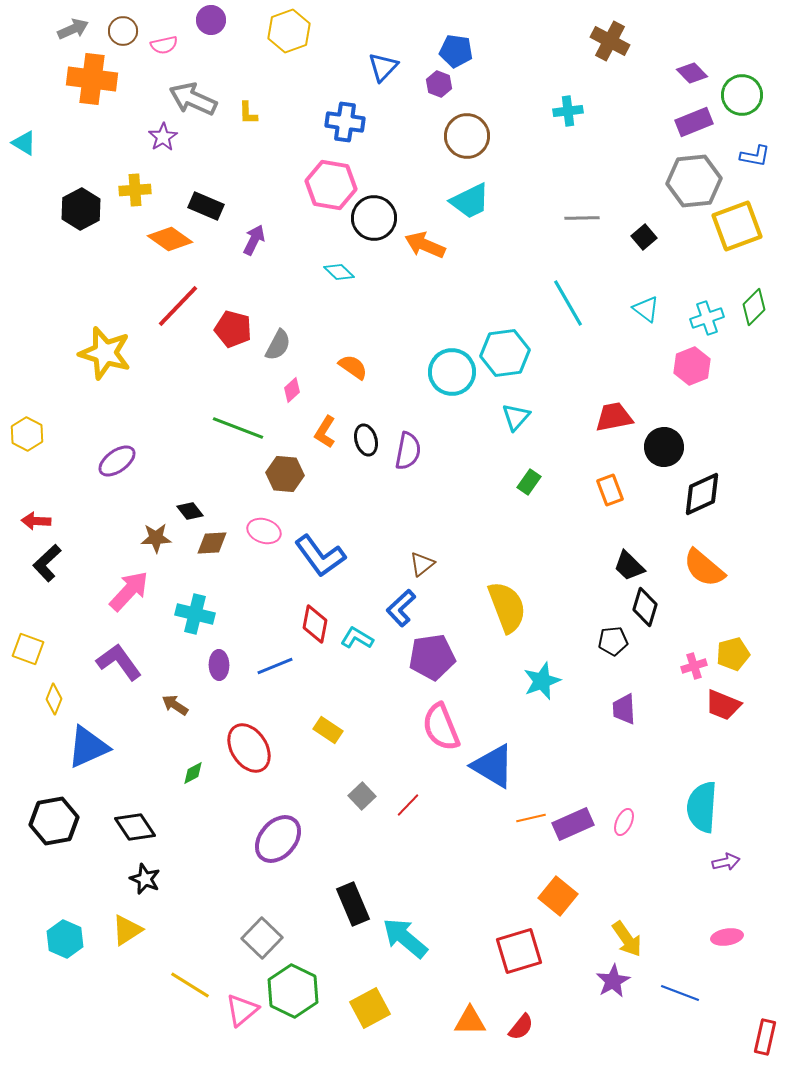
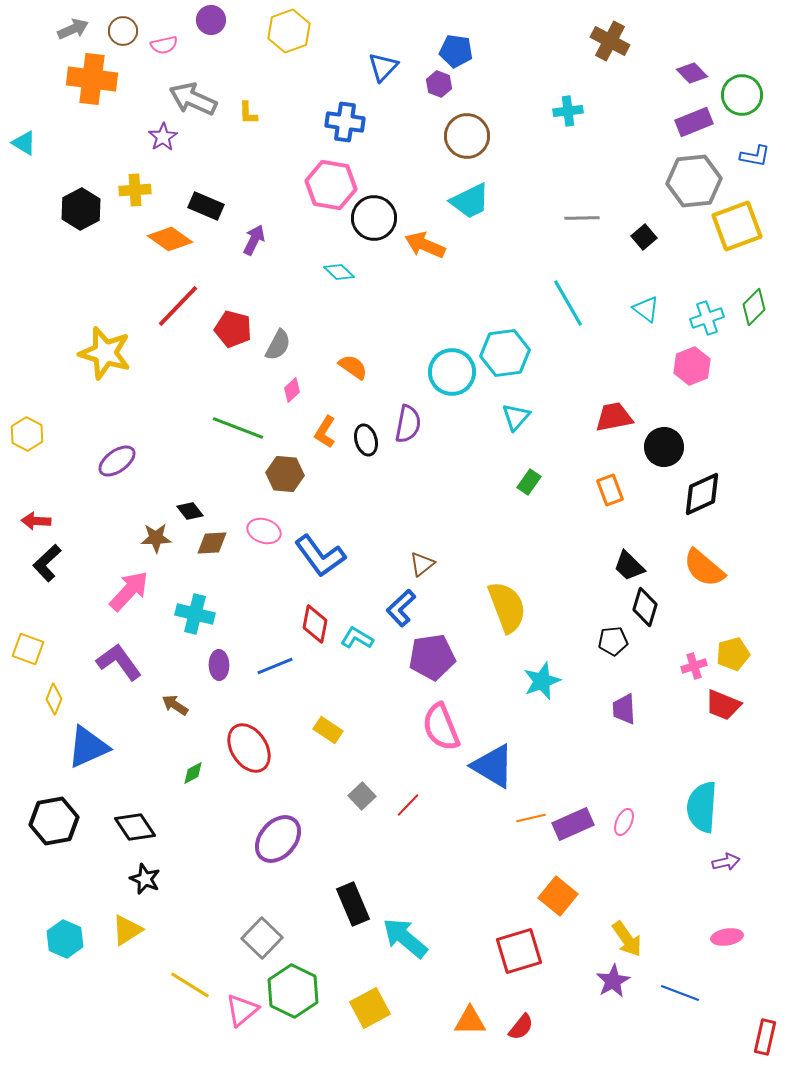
purple semicircle at (408, 451): moved 27 px up
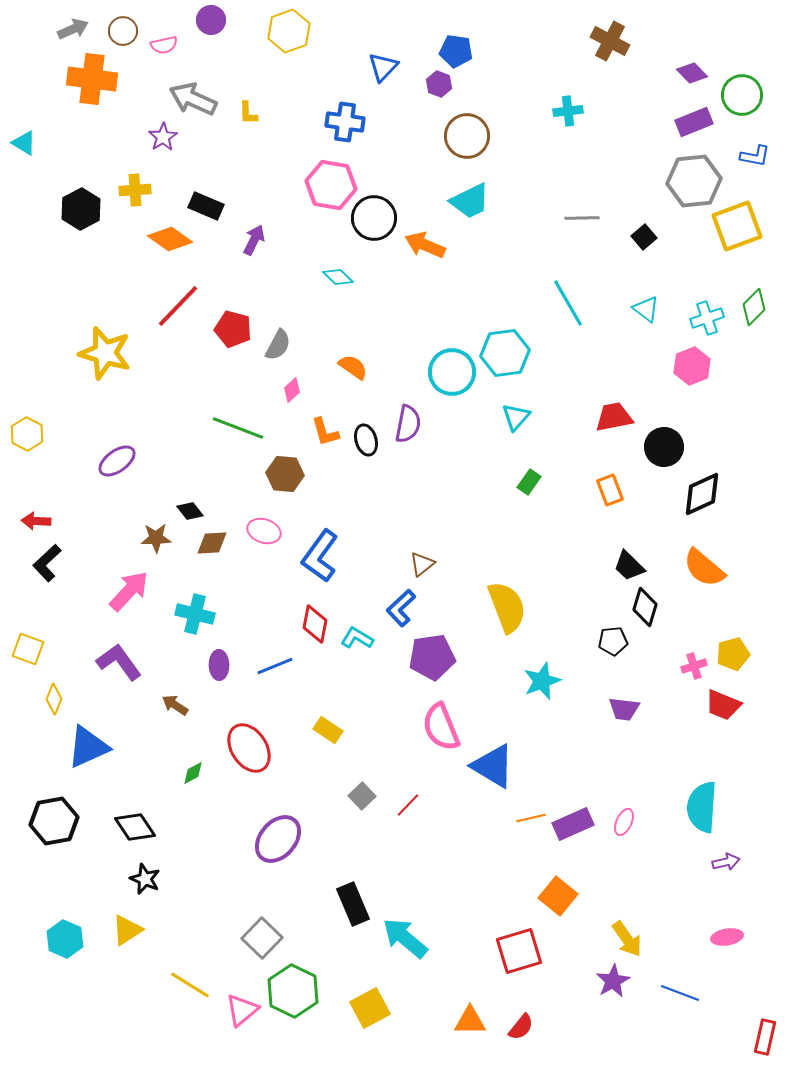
cyan diamond at (339, 272): moved 1 px left, 5 px down
orange L-shape at (325, 432): rotated 48 degrees counterclockwise
blue L-shape at (320, 556): rotated 72 degrees clockwise
purple trapezoid at (624, 709): rotated 80 degrees counterclockwise
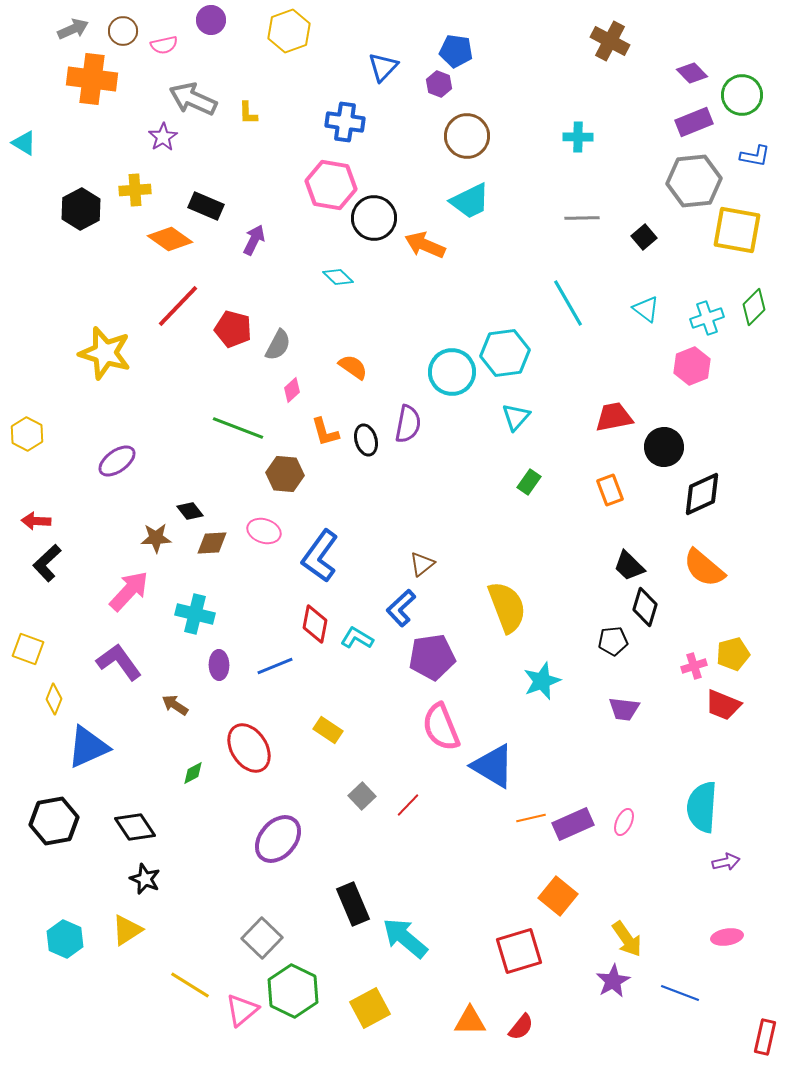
cyan cross at (568, 111): moved 10 px right, 26 px down; rotated 8 degrees clockwise
yellow square at (737, 226): moved 4 px down; rotated 30 degrees clockwise
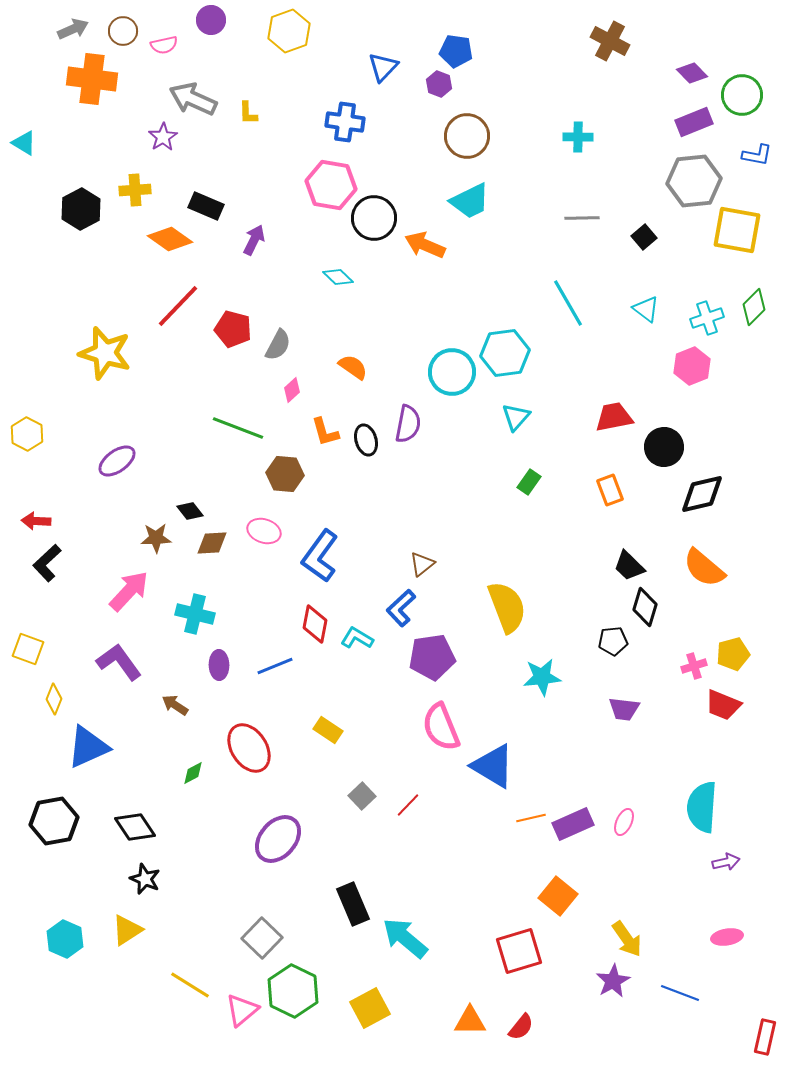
blue L-shape at (755, 156): moved 2 px right, 1 px up
black diamond at (702, 494): rotated 12 degrees clockwise
cyan star at (542, 681): moved 4 px up; rotated 15 degrees clockwise
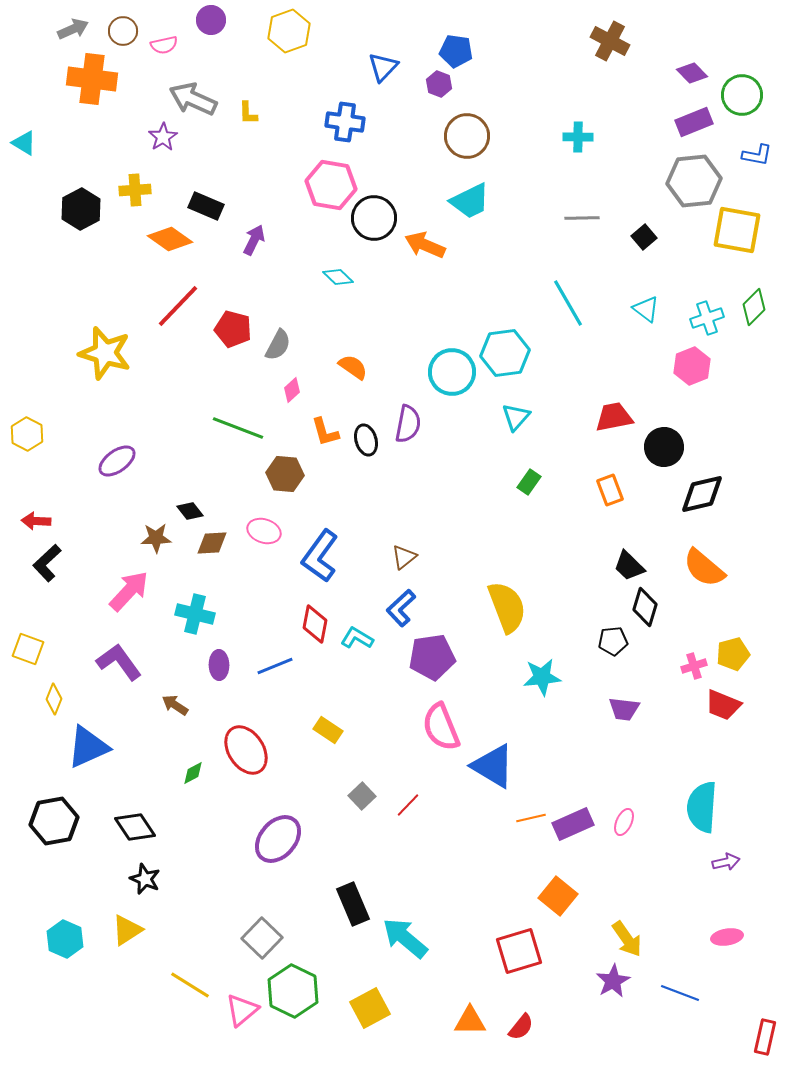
brown triangle at (422, 564): moved 18 px left, 7 px up
red ellipse at (249, 748): moved 3 px left, 2 px down
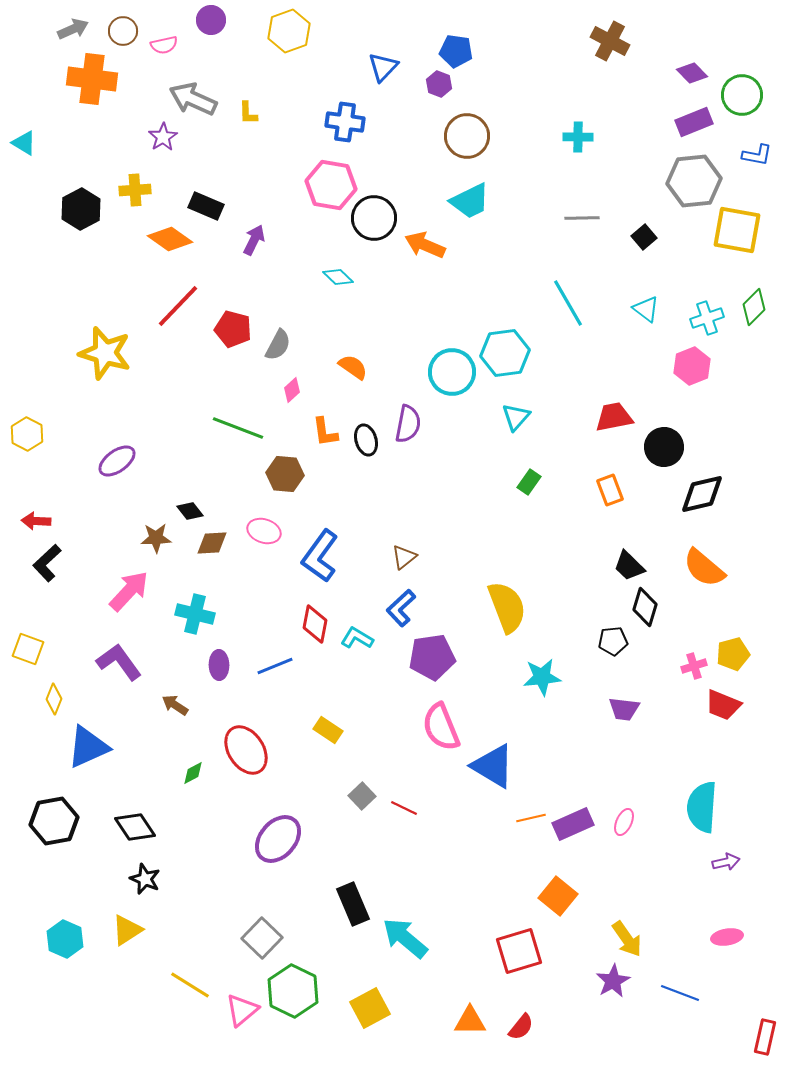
orange L-shape at (325, 432): rotated 8 degrees clockwise
red line at (408, 805): moved 4 px left, 3 px down; rotated 72 degrees clockwise
